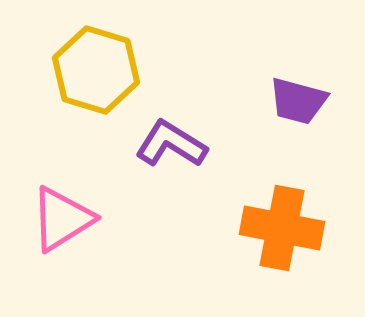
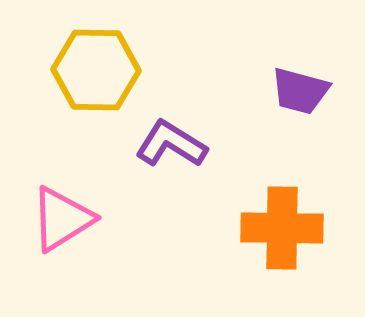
yellow hexagon: rotated 16 degrees counterclockwise
purple trapezoid: moved 2 px right, 10 px up
orange cross: rotated 10 degrees counterclockwise
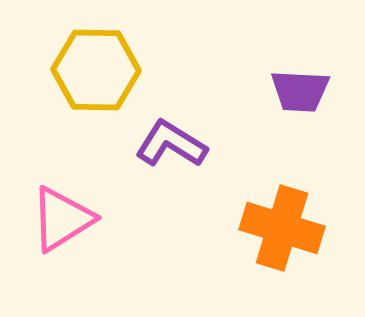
purple trapezoid: rotated 12 degrees counterclockwise
orange cross: rotated 16 degrees clockwise
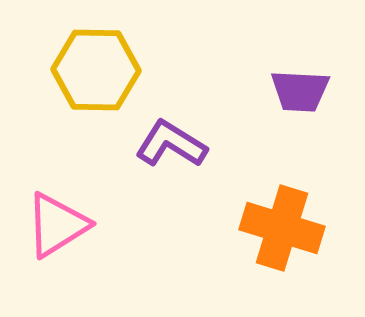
pink triangle: moved 5 px left, 6 px down
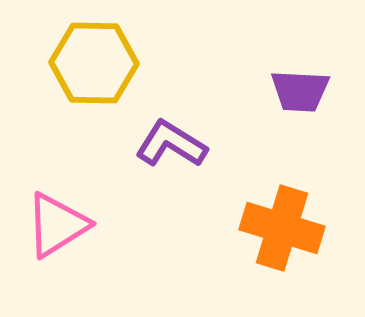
yellow hexagon: moved 2 px left, 7 px up
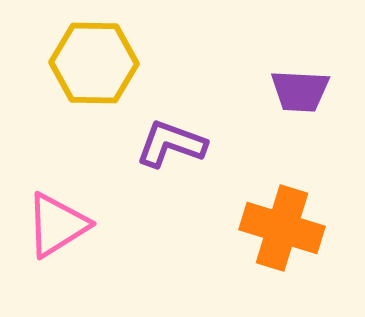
purple L-shape: rotated 12 degrees counterclockwise
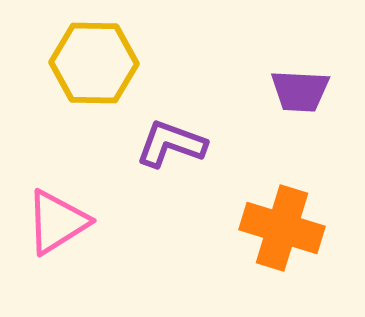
pink triangle: moved 3 px up
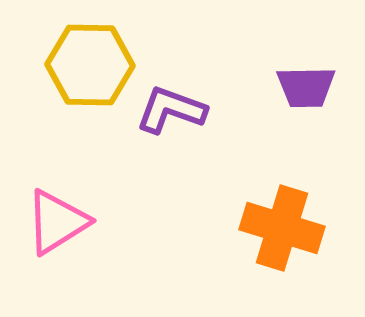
yellow hexagon: moved 4 px left, 2 px down
purple trapezoid: moved 6 px right, 4 px up; rotated 4 degrees counterclockwise
purple L-shape: moved 34 px up
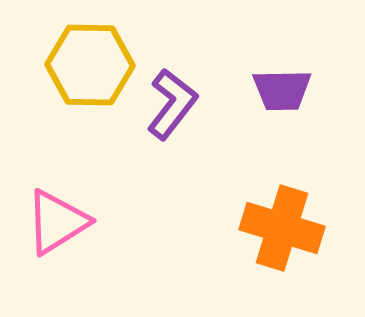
purple trapezoid: moved 24 px left, 3 px down
purple L-shape: moved 1 px right, 6 px up; rotated 108 degrees clockwise
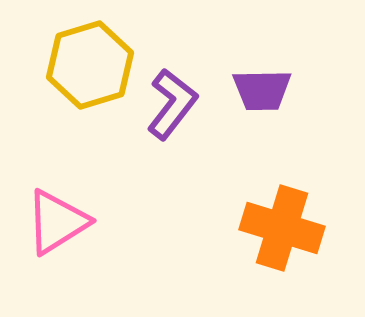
yellow hexagon: rotated 18 degrees counterclockwise
purple trapezoid: moved 20 px left
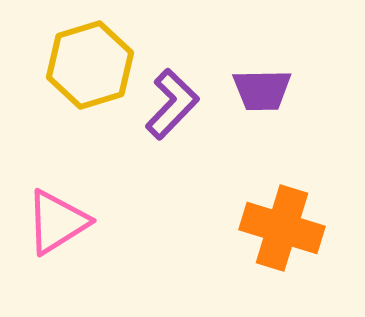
purple L-shape: rotated 6 degrees clockwise
